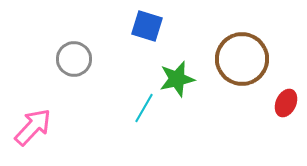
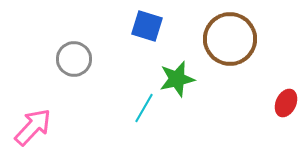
brown circle: moved 12 px left, 20 px up
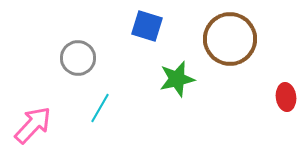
gray circle: moved 4 px right, 1 px up
red ellipse: moved 6 px up; rotated 32 degrees counterclockwise
cyan line: moved 44 px left
pink arrow: moved 2 px up
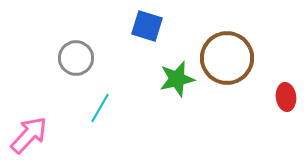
brown circle: moved 3 px left, 19 px down
gray circle: moved 2 px left
pink arrow: moved 4 px left, 10 px down
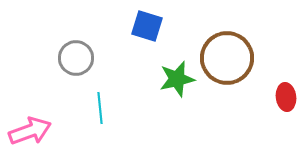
cyan line: rotated 36 degrees counterclockwise
pink arrow: moved 1 px right, 4 px up; rotated 27 degrees clockwise
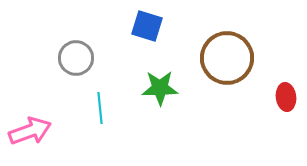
green star: moved 17 px left, 9 px down; rotated 12 degrees clockwise
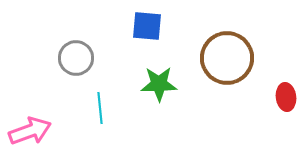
blue square: rotated 12 degrees counterclockwise
green star: moved 1 px left, 4 px up
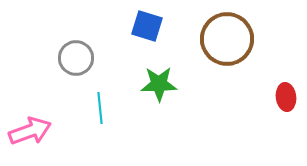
blue square: rotated 12 degrees clockwise
brown circle: moved 19 px up
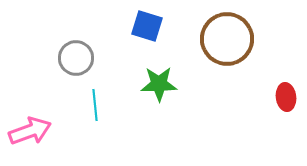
cyan line: moved 5 px left, 3 px up
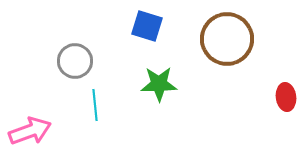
gray circle: moved 1 px left, 3 px down
